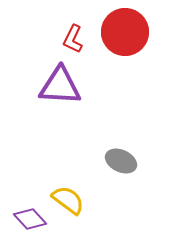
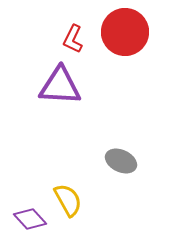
yellow semicircle: rotated 24 degrees clockwise
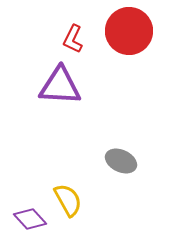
red circle: moved 4 px right, 1 px up
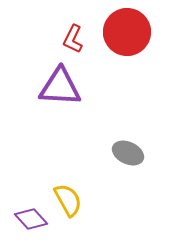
red circle: moved 2 px left, 1 px down
purple triangle: moved 1 px down
gray ellipse: moved 7 px right, 8 px up
purple diamond: moved 1 px right
